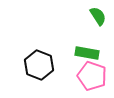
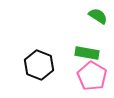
green semicircle: rotated 24 degrees counterclockwise
pink pentagon: rotated 12 degrees clockwise
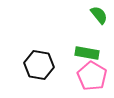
green semicircle: moved 1 px right, 1 px up; rotated 18 degrees clockwise
black hexagon: rotated 12 degrees counterclockwise
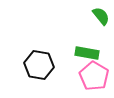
green semicircle: moved 2 px right, 1 px down
pink pentagon: moved 2 px right
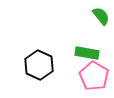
black hexagon: rotated 16 degrees clockwise
